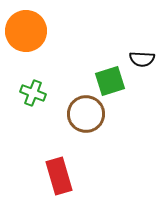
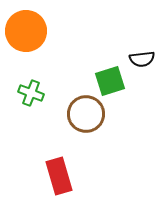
black semicircle: rotated 10 degrees counterclockwise
green cross: moved 2 px left
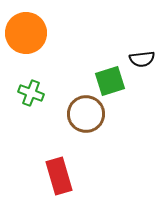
orange circle: moved 2 px down
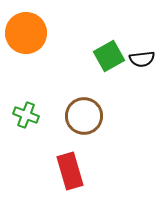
green square: moved 1 px left, 25 px up; rotated 12 degrees counterclockwise
green cross: moved 5 px left, 22 px down
brown circle: moved 2 px left, 2 px down
red rectangle: moved 11 px right, 5 px up
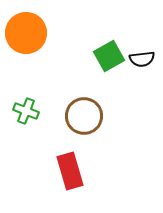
green cross: moved 4 px up
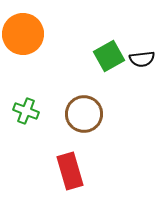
orange circle: moved 3 px left, 1 px down
brown circle: moved 2 px up
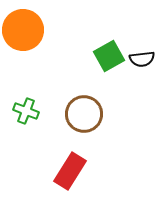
orange circle: moved 4 px up
red rectangle: rotated 48 degrees clockwise
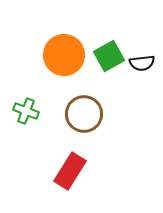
orange circle: moved 41 px right, 25 px down
black semicircle: moved 4 px down
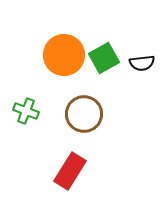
green square: moved 5 px left, 2 px down
